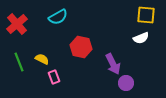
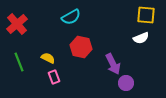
cyan semicircle: moved 13 px right
yellow semicircle: moved 6 px right, 1 px up
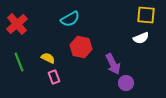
cyan semicircle: moved 1 px left, 2 px down
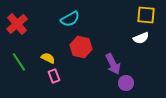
green line: rotated 12 degrees counterclockwise
pink rectangle: moved 1 px up
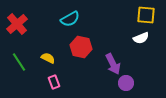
pink rectangle: moved 6 px down
